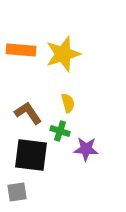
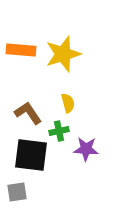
green cross: moved 1 px left; rotated 30 degrees counterclockwise
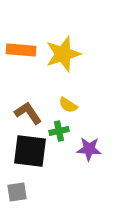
yellow semicircle: moved 2 px down; rotated 138 degrees clockwise
purple star: moved 3 px right
black square: moved 1 px left, 4 px up
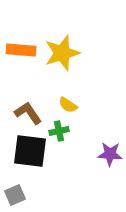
yellow star: moved 1 px left, 1 px up
purple star: moved 21 px right, 5 px down
gray square: moved 2 px left, 3 px down; rotated 15 degrees counterclockwise
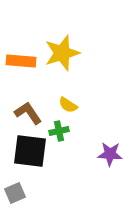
orange rectangle: moved 11 px down
gray square: moved 2 px up
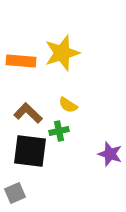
brown L-shape: rotated 12 degrees counterclockwise
purple star: rotated 15 degrees clockwise
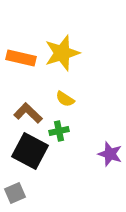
orange rectangle: moved 3 px up; rotated 8 degrees clockwise
yellow semicircle: moved 3 px left, 6 px up
black square: rotated 21 degrees clockwise
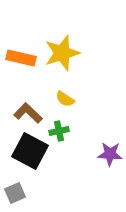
purple star: rotated 15 degrees counterclockwise
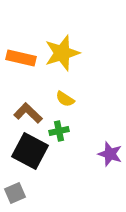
purple star: rotated 15 degrees clockwise
